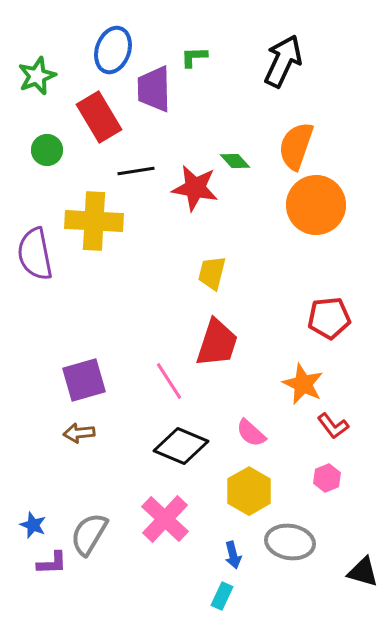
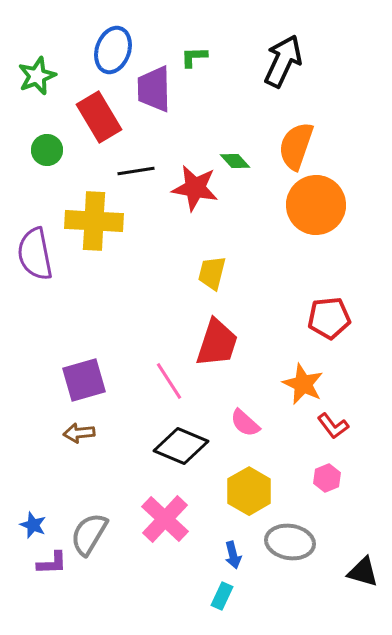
pink semicircle: moved 6 px left, 10 px up
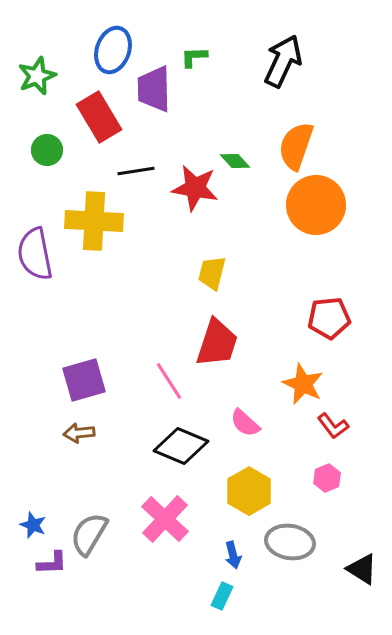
black triangle: moved 1 px left, 3 px up; rotated 16 degrees clockwise
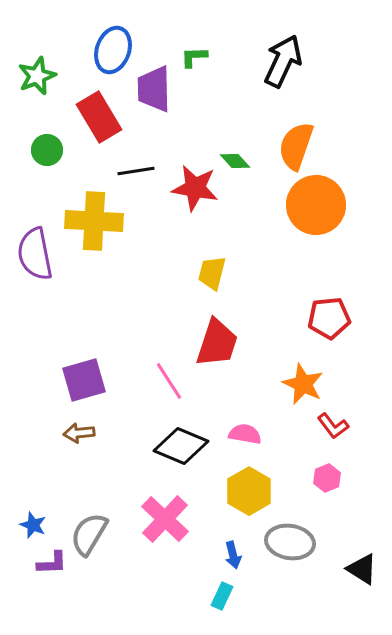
pink semicircle: moved 11 px down; rotated 148 degrees clockwise
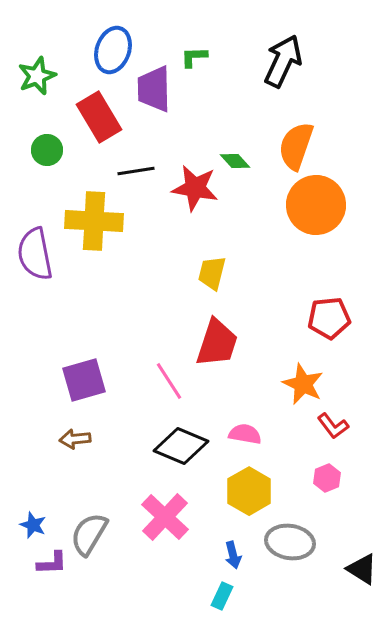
brown arrow: moved 4 px left, 6 px down
pink cross: moved 2 px up
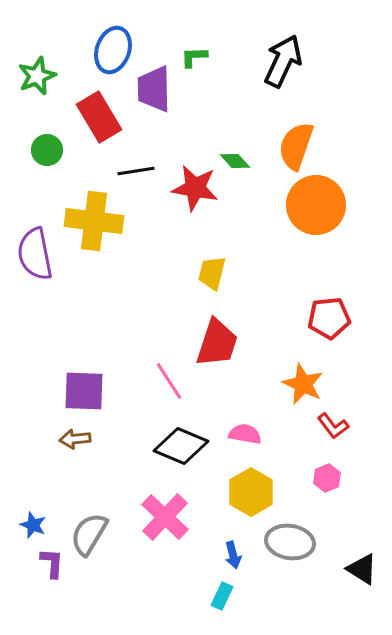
yellow cross: rotated 4 degrees clockwise
purple square: moved 11 px down; rotated 18 degrees clockwise
yellow hexagon: moved 2 px right, 1 px down
purple L-shape: rotated 84 degrees counterclockwise
